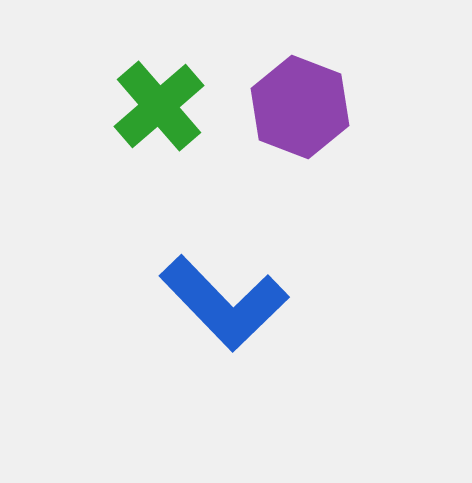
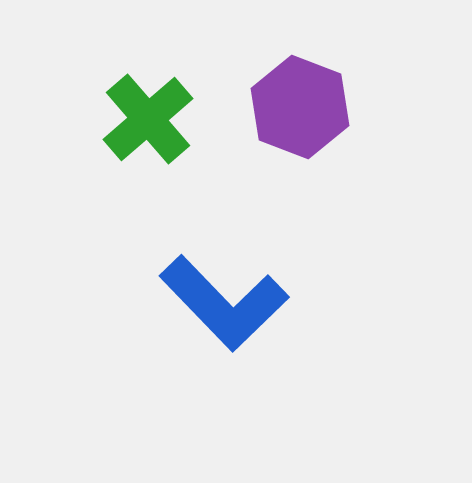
green cross: moved 11 px left, 13 px down
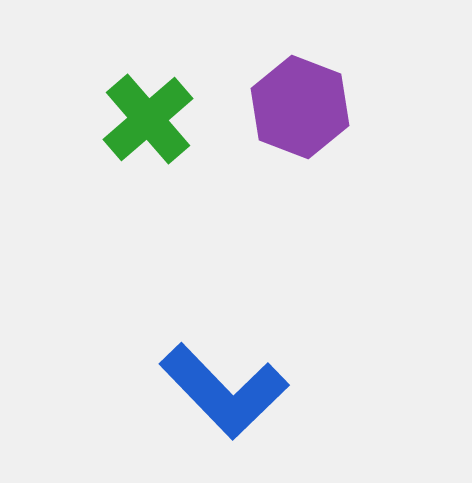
blue L-shape: moved 88 px down
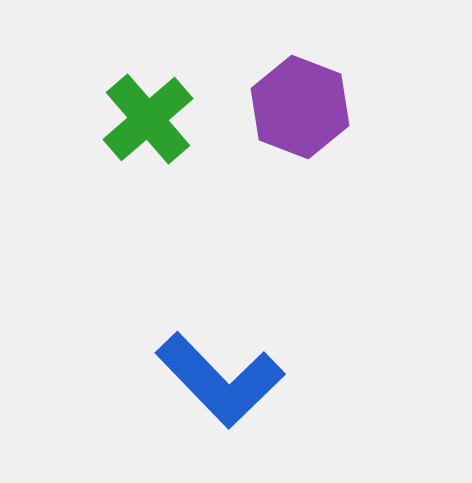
blue L-shape: moved 4 px left, 11 px up
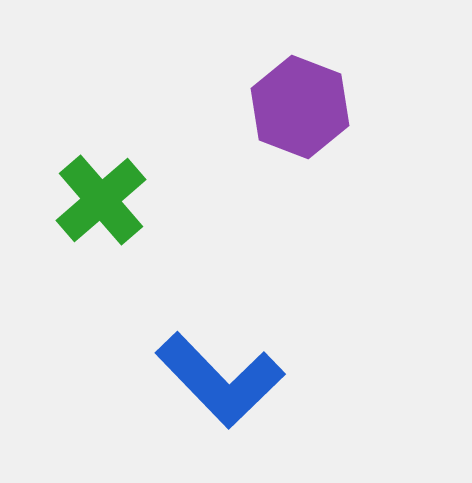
green cross: moved 47 px left, 81 px down
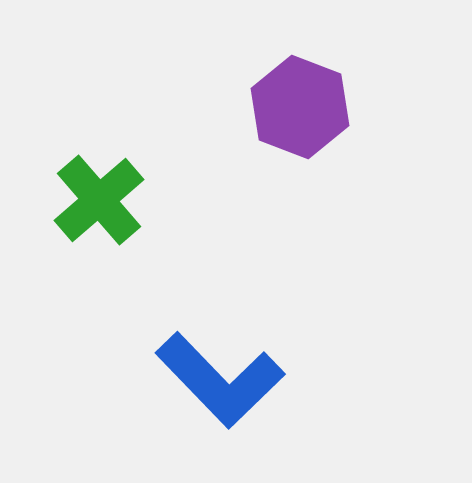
green cross: moved 2 px left
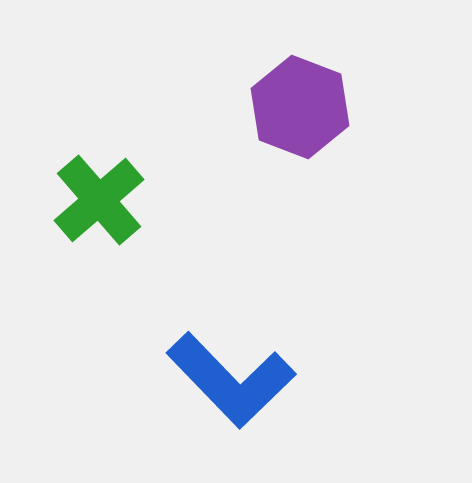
blue L-shape: moved 11 px right
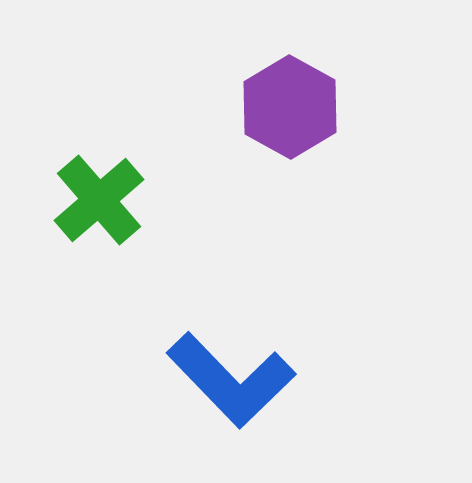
purple hexagon: moved 10 px left; rotated 8 degrees clockwise
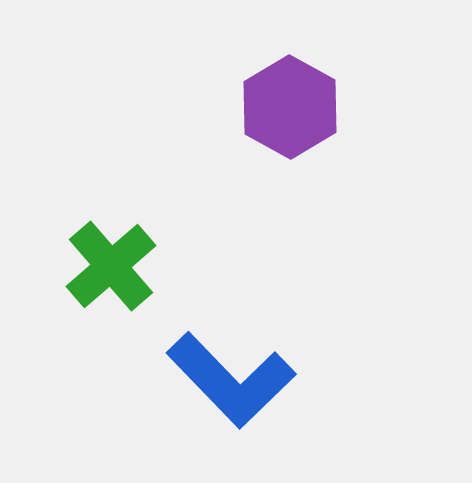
green cross: moved 12 px right, 66 px down
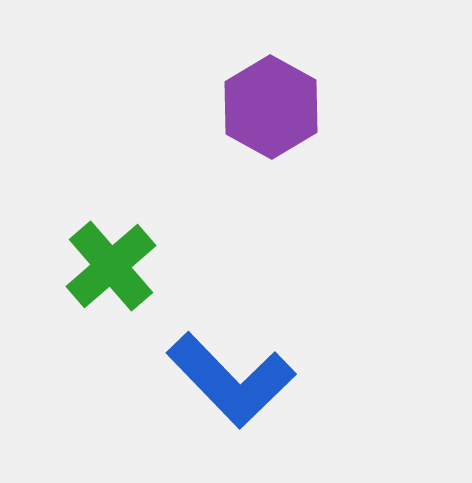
purple hexagon: moved 19 px left
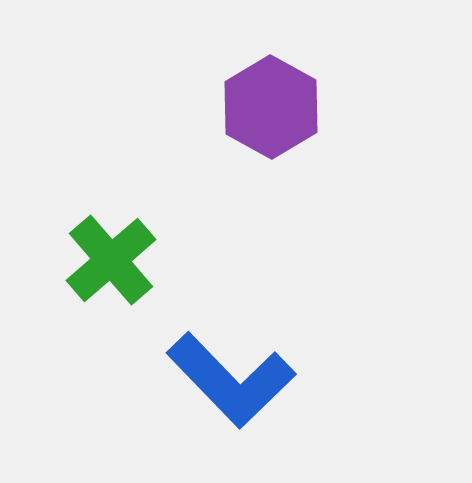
green cross: moved 6 px up
